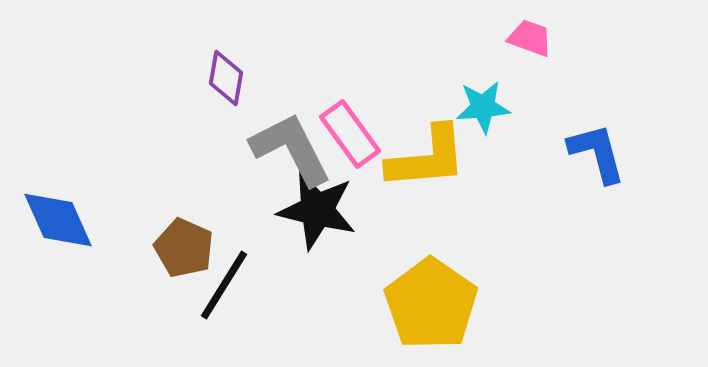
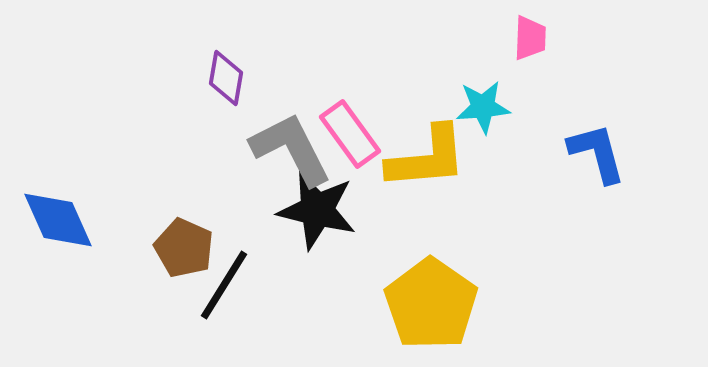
pink trapezoid: rotated 72 degrees clockwise
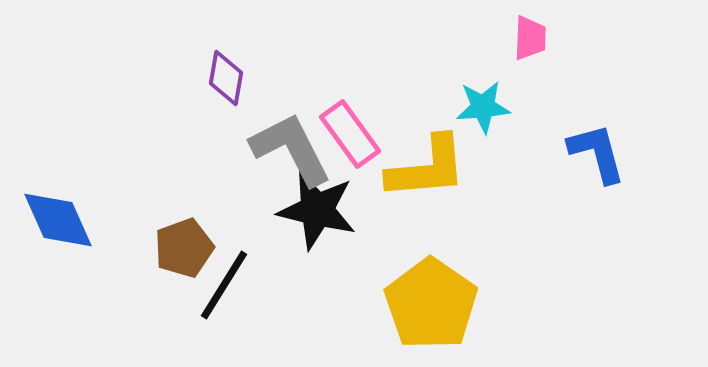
yellow L-shape: moved 10 px down
brown pentagon: rotated 28 degrees clockwise
